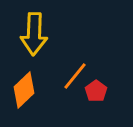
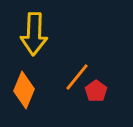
orange line: moved 2 px right, 1 px down
orange diamond: rotated 24 degrees counterclockwise
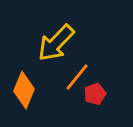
yellow arrow: moved 22 px right, 9 px down; rotated 42 degrees clockwise
red pentagon: moved 1 px left, 3 px down; rotated 15 degrees clockwise
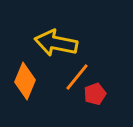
yellow arrow: rotated 57 degrees clockwise
orange diamond: moved 1 px right, 9 px up
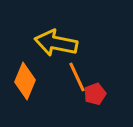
orange line: rotated 64 degrees counterclockwise
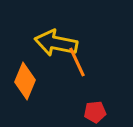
orange line: moved 15 px up
red pentagon: moved 18 px down; rotated 15 degrees clockwise
